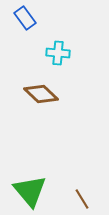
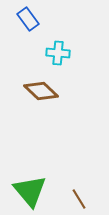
blue rectangle: moved 3 px right, 1 px down
brown diamond: moved 3 px up
brown line: moved 3 px left
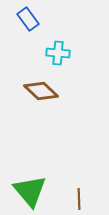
brown line: rotated 30 degrees clockwise
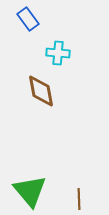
brown diamond: rotated 36 degrees clockwise
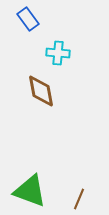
green triangle: rotated 30 degrees counterclockwise
brown line: rotated 25 degrees clockwise
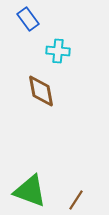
cyan cross: moved 2 px up
brown line: moved 3 px left, 1 px down; rotated 10 degrees clockwise
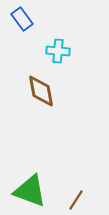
blue rectangle: moved 6 px left
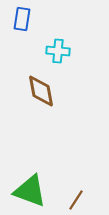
blue rectangle: rotated 45 degrees clockwise
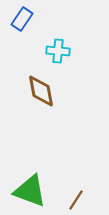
blue rectangle: rotated 25 degrees clockwise
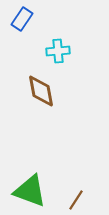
cyan cross: rotated 10 degrees counterclockwise
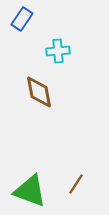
brown diamond: moved 2 px left, 1 px down
brown line: moved 16 px up
